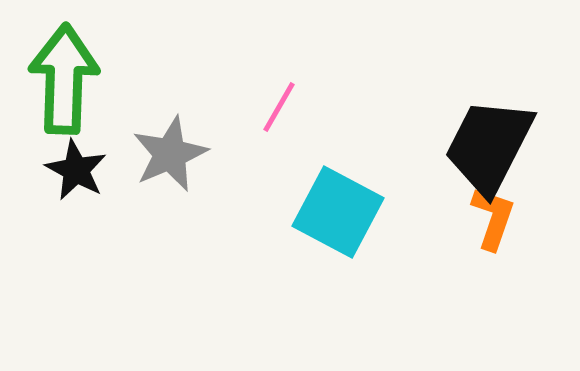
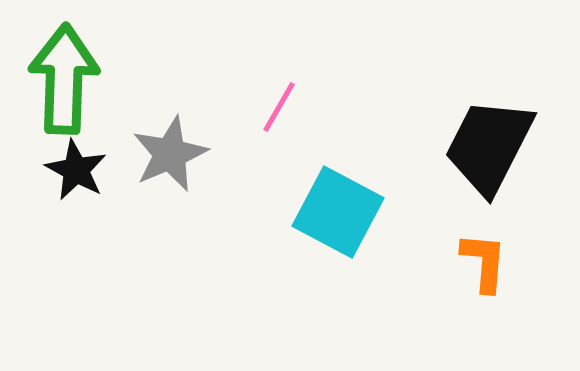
orange L-shape: moved 9 px left, 44 px down; rotated 14 degrees counterclockwise
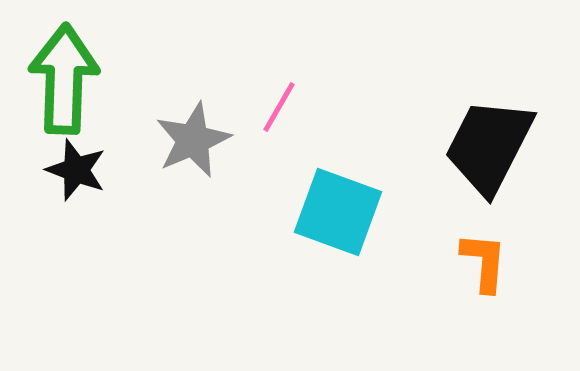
gray star: moved 23 px right, 14 px up
black star: rotated 8 degrees counterclockwise
cyan square: rotated 8 degrees counterclockwise
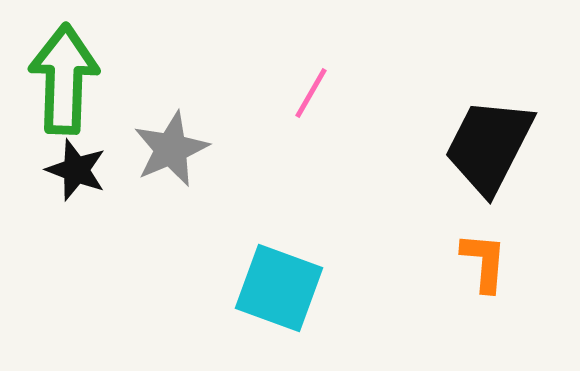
pink line: moved 32 px right, 14 px up
gray star: moved 22 px left, 9 px down
cyan square: moved 59 px left, 76 px down
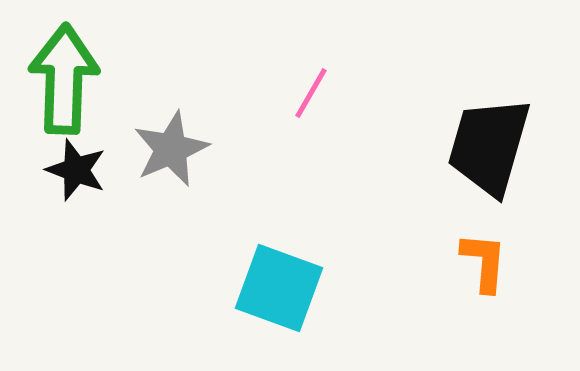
black trapezoid: rotated 11 degrees counterclockwise
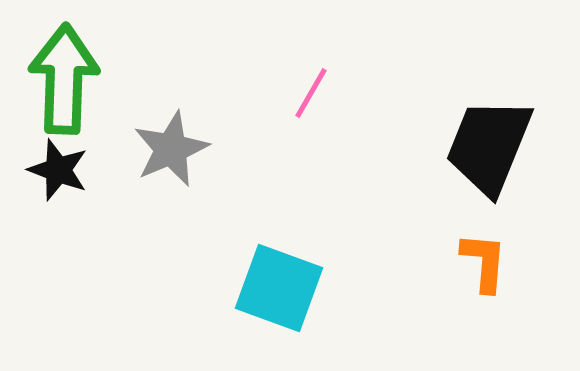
black trapezoid: rotated 6 degrees clockwise
black star: moved 18 px left
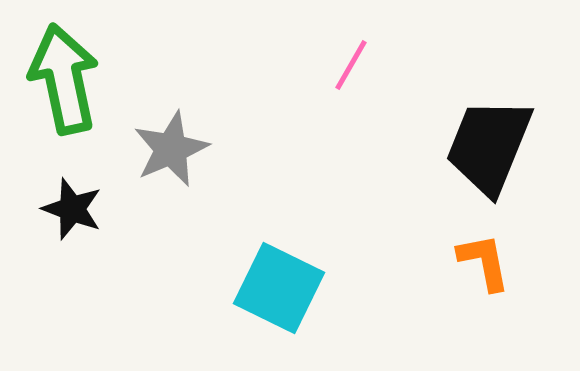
green arrow: rotated 14 degrees counterclockwise
pink line: moved 40 px right, 28 px up
black star: moved 14 px right, 39 px down
orange L-shape: rotated 16 degrees counterclockwise
cyan square: rotated 6 degrees clockwise
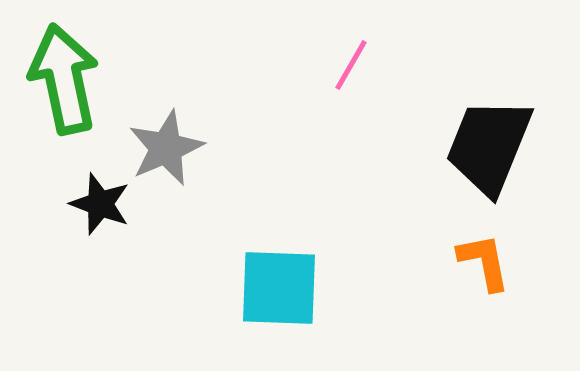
gray star: moved 5 px left, 1 px up
black star: moved 28 px right, 5 px up
cyan square: rotated 24 degrees counterclockwise
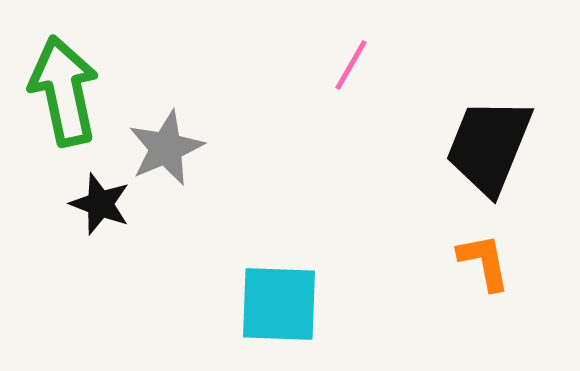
green arrow: moved 12 px down
cyan square: moved 16 px down
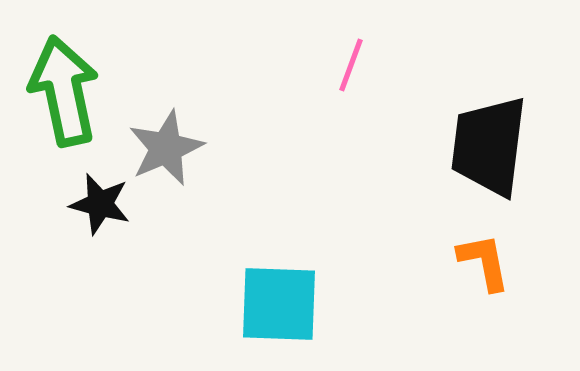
pink line: rotated 10 degrees counterclockwise
black trapezoid: rotated 15 degrees counterclockwise
black star: rotated 6 degrees counterclockwise
